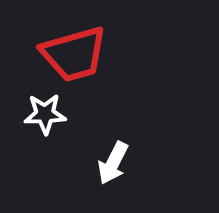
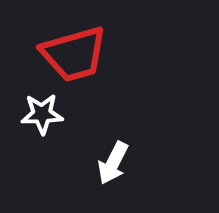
white star: moved 3 px left
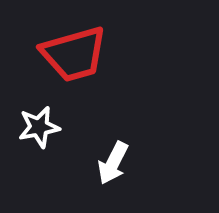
white star: moved 3 px left, 13 px down; rotated 9 degrees counterclockwise
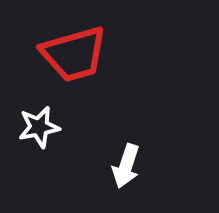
white arrow: moved 13 px right, 3 px down; rotated 9 degrees counterclockwise
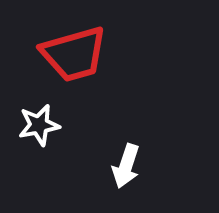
white star: moved 2 px up
